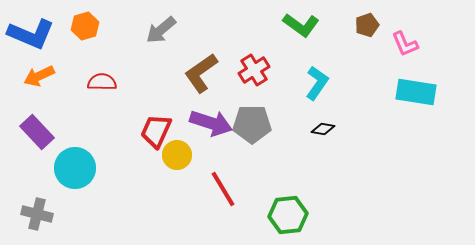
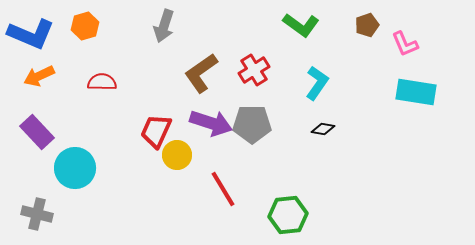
gray arrow: moved 3 px right, 4 px up; rotated 32 degrees counterclockwise
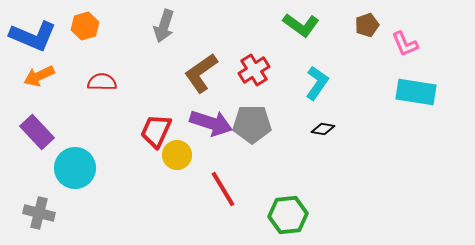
blue L-shape: moved 2 px right, 2 px down
gray cross: moved 2 px right, 1 px up
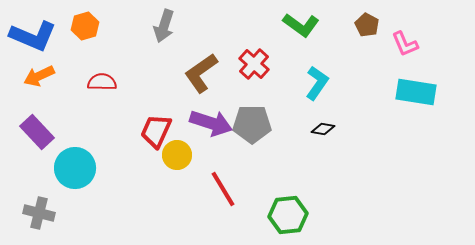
brown pentagon: rotated 25 degrees counterclockwise
red cross: moved 6 px up; rotated 16 degrees counterclockwise
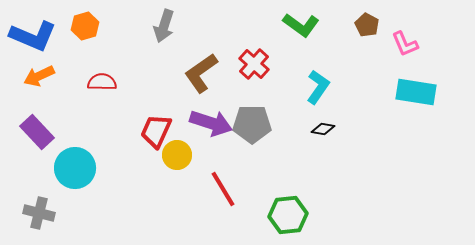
cyan L-shape: moved 1 px right, 4 px down
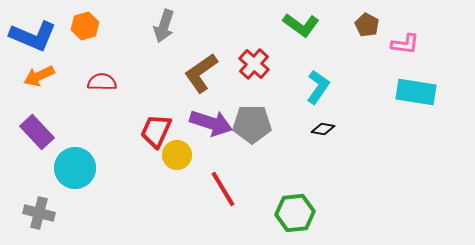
pink L-shape: rotated 60 degrees counterclockwise
green hexagon: moved 7 px right, 2 px up
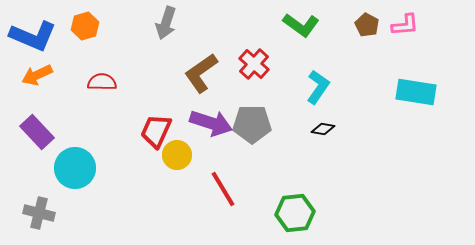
gray arrow: moved 2 px right, 3 px up
pink L-shape: moved 19 px up; rotated 12 degrees counterclockwise
orange arrow: moved 2 px left, 1 px up
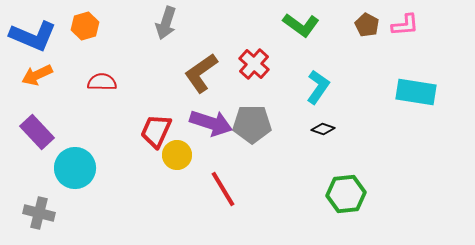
black diamond: rotated 10 degrees clockwise
green hexagon: moved 51 px right, 19 px up
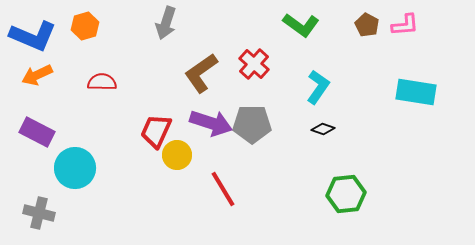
purple rectangle: rotated 20 degrees counterclockwise
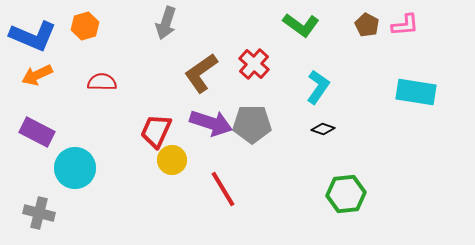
yellow circle: moved 5 px left, 5 px down
